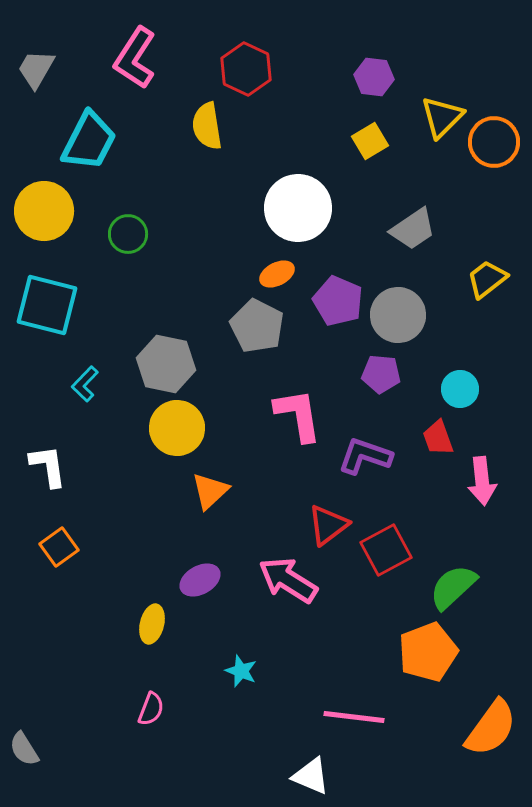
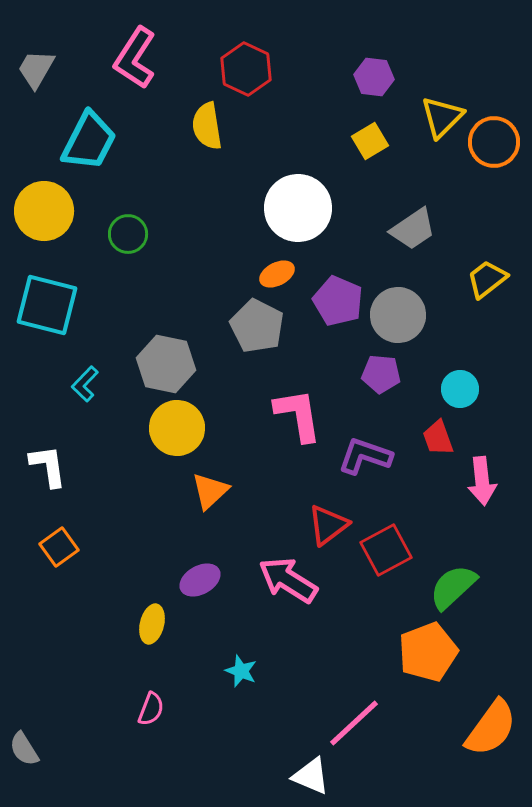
pink line at (354, 717): moved 6 px down; rotated 50 degrees counterclockwise
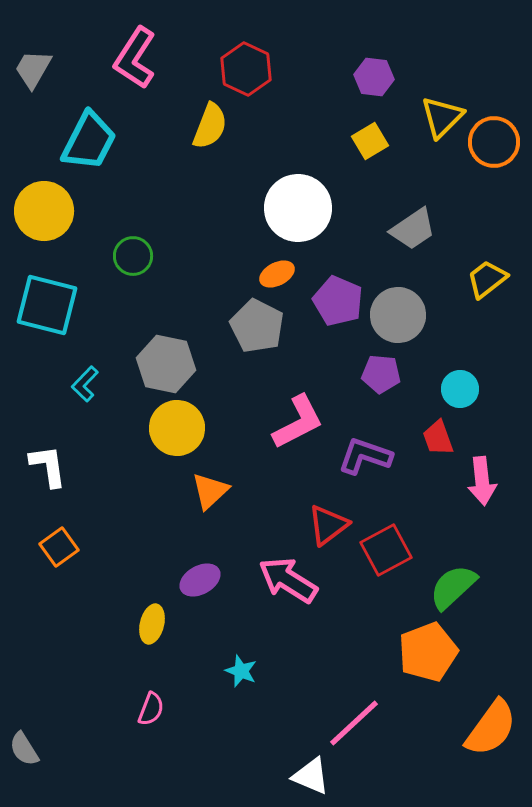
gray trapezoid at (36, 69): moved 3 px left
yellow semicircle at (207, 126): moved 3 px right; rotated 150 degrees counterclockwise
green circle at (128, 234): moved 5 px right, 22 px down
pink L-shape at (298, 415): moved 7 px down; rotated 72 degrees clockwise
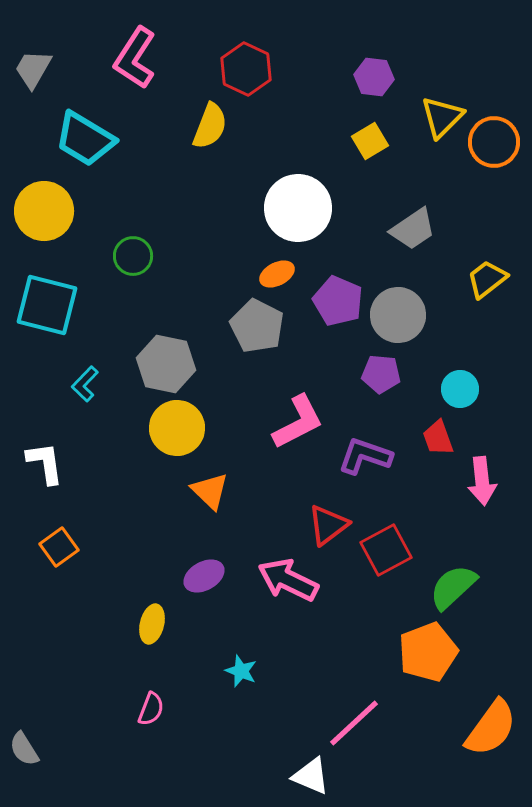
cyan trapezoid at (89, 141): moved 4 px left, 2 px up; rotated 94 degrees clockwise
white L-shape at (48, 466): moved 3 px left, 3 px up
orange triangle at (210, 491): rotated 33 degrees counterclockwise
purple ellipse at (200, 580): moved 4 px right, 4 px up
pink arrow at (288, 580): rotated 6 degrees counterclockwise
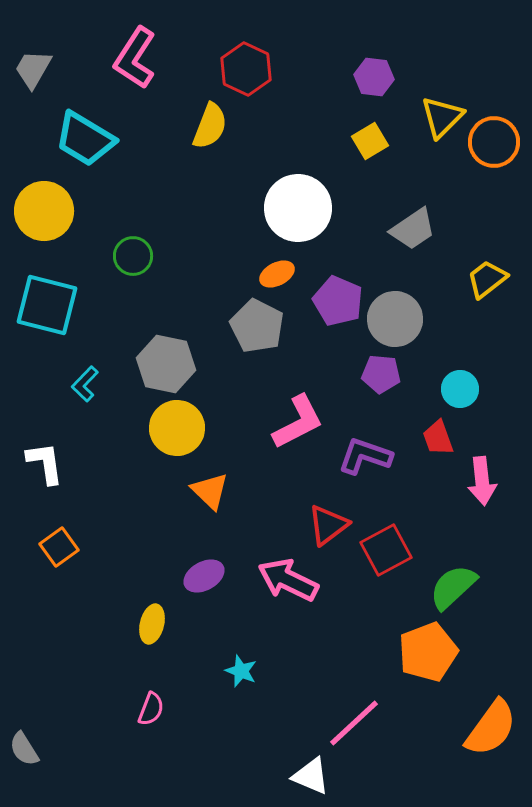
gray circle at (398, 315): moved 3 px left, 4 px down
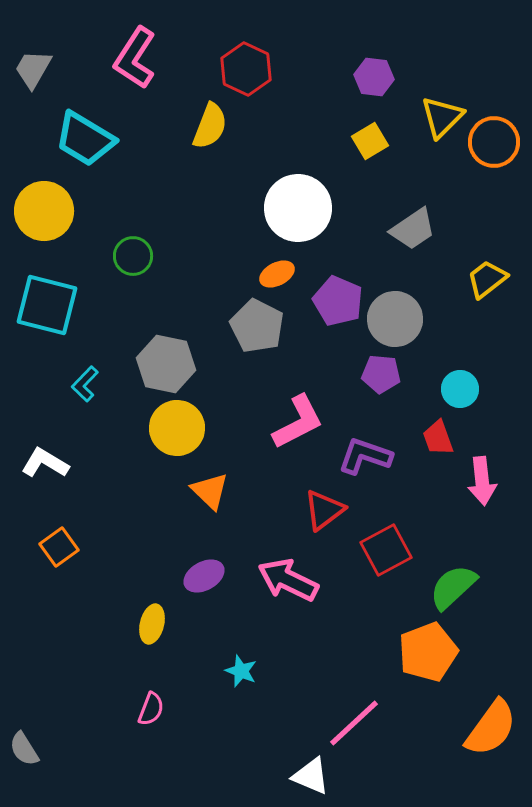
white L-shape at (45, 463): rotated 51 degrees counterclockwise
red triangle at (328, 525): moved 4 px left, 15 px up
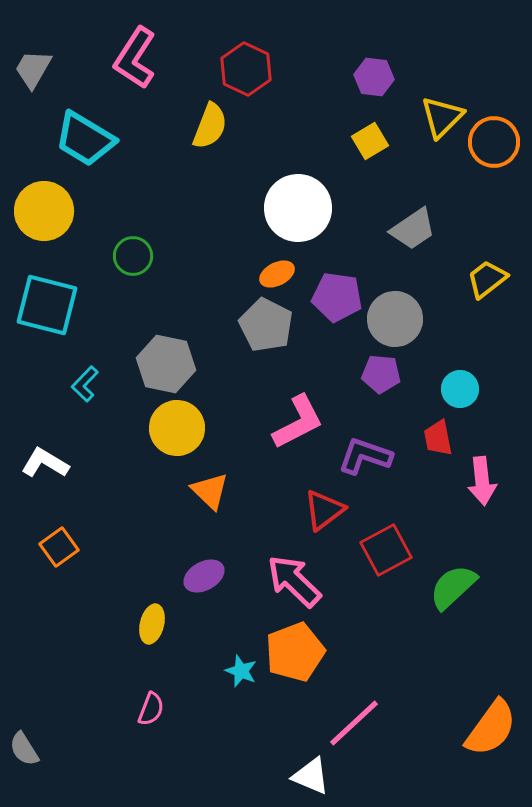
purple pentagon at (338, 301): moved 1 px left, 4 px up; rotated 15 degrees counterclockwise
gray pentagon at (257, 326): moved 9 px right, 1 px up
red trapezoid at (438, 438): rotated 9 degrees clockwise
pink arrow at (288, 580): moved 6 px right, 1 px down; rotated 18 degrees clockwise
orange pentagon at (428, 652): moved 133 px left
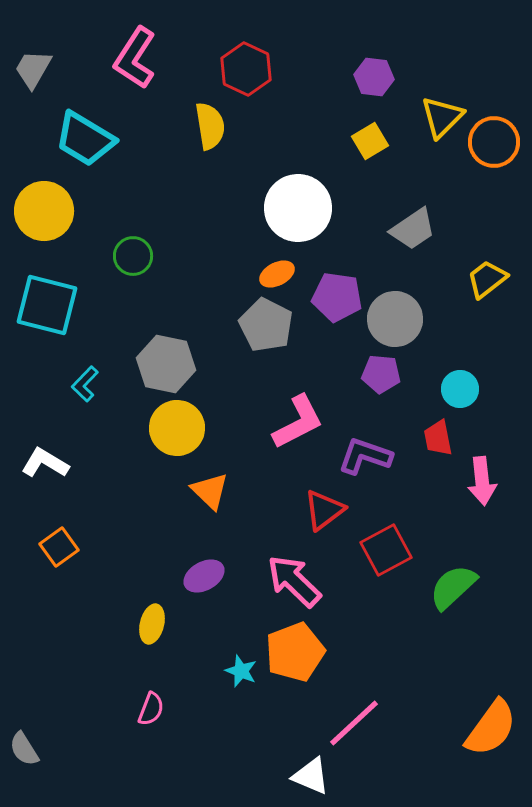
yellow semicircle at (210, 126): rotated 30 degrees counterclockwise
